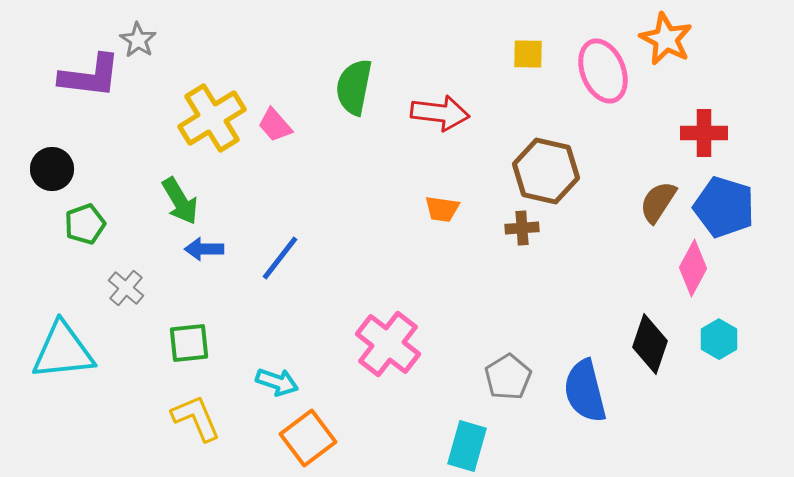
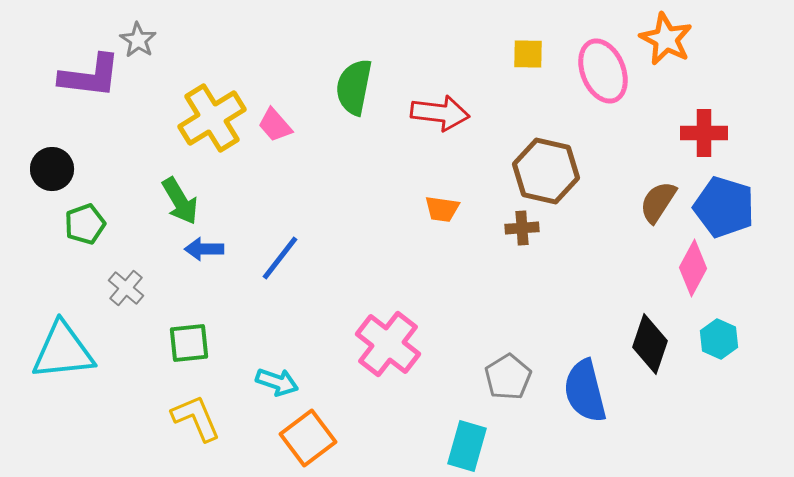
cyan hexagon: rotated 6 degrees counterclockwise
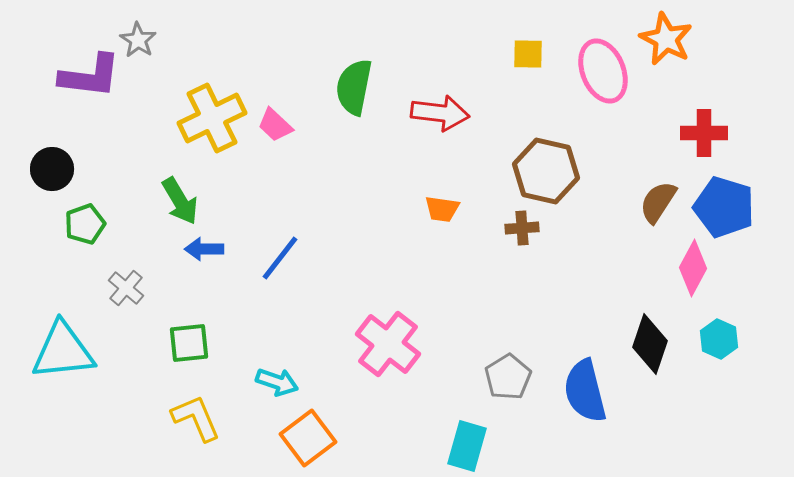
yellow cross: rotated 6 degrees clockwise
pink trapezoid: rotated 6 degrees counterclockwise
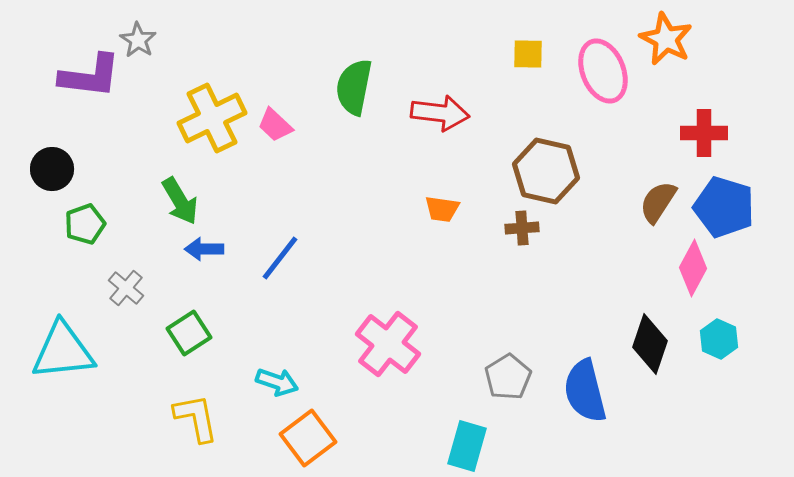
green square: moved 10 px up; rotated 27 degrees counterclockwise
yellow L-shape: rotated 12 degrees clockwise
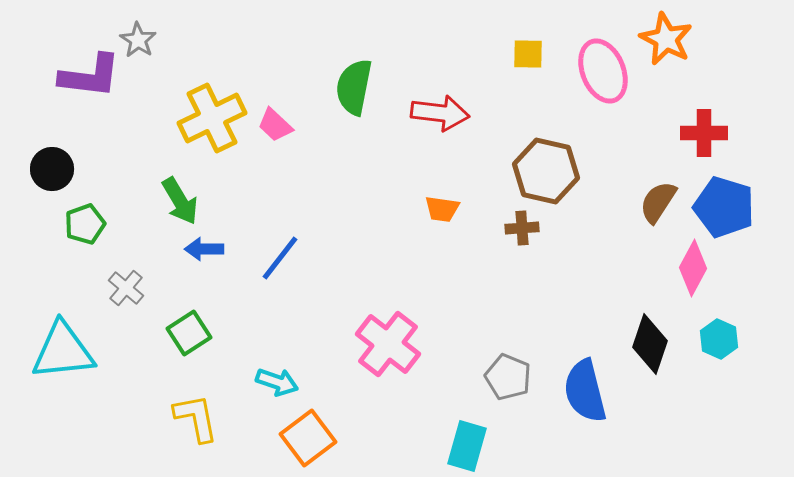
gray pentagon: rotated 18 degrees counterclockwise
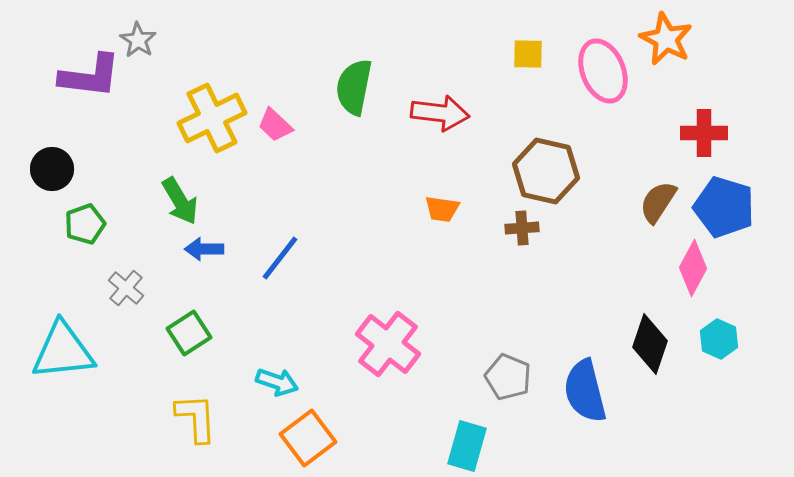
yellow L-shape: rotated 8 degrees clockwise
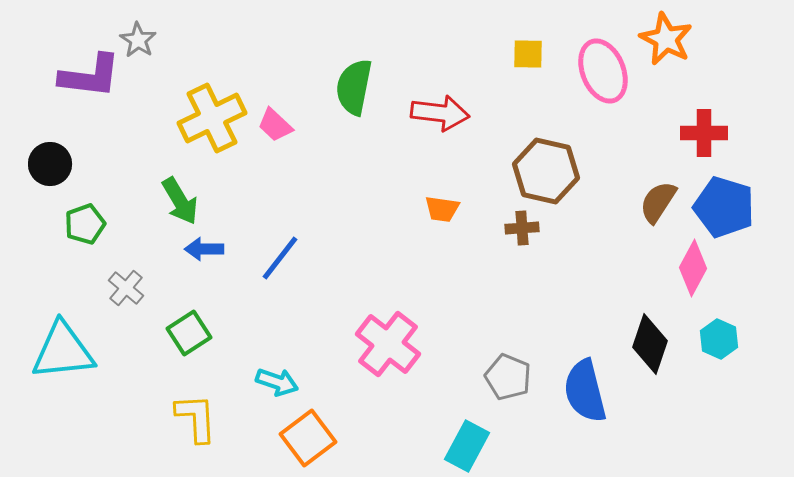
black circle: moved 2 px left, 5 px up
cyan rectangle: rotated 12 degrees clockwise
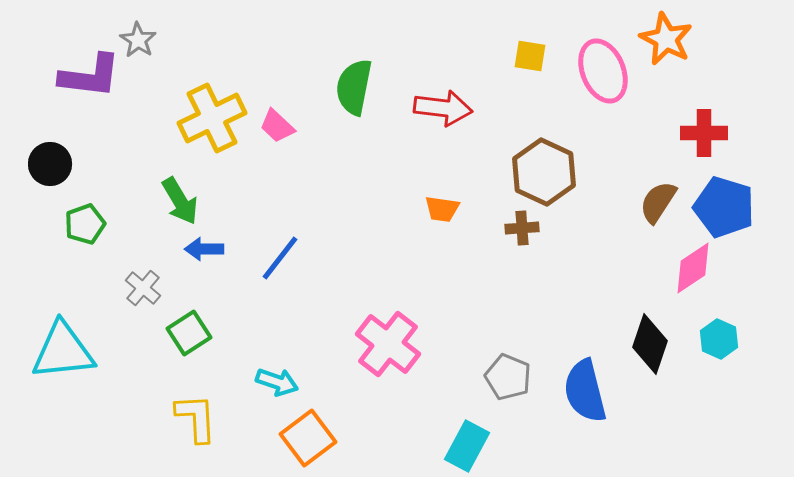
yellow square: moved 2 px right, 2 px down; rotated 8 degrees clockwise
red arrow: moved 3 px right, 5 px up
pink trapezoid: moved 2 px right, 1 px down
brown hexagon: moved 2 px left, 1 px down; rotated 12 degrees clockwise
pink diamond: rotated 28 degrees clockwise
gray cross: moved 17 px right
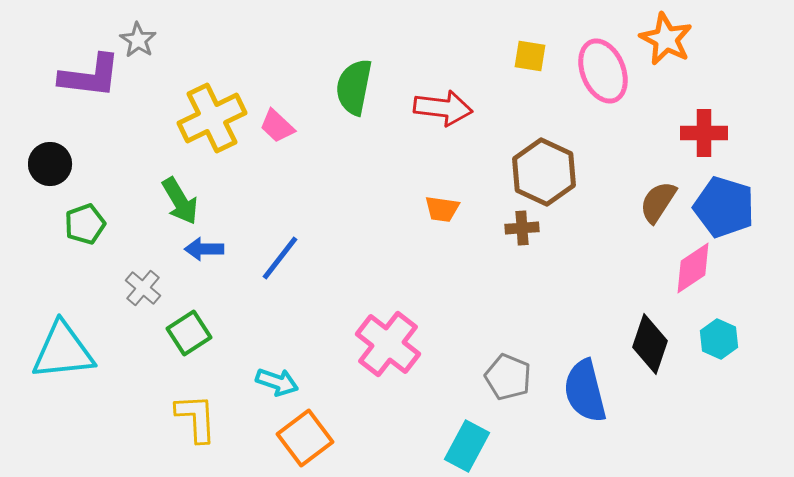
orange square: moved 3 px left
